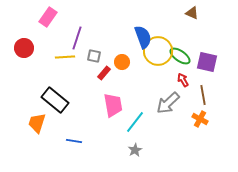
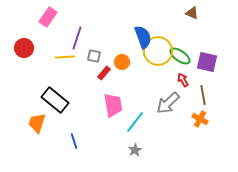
blue line: rotated 63 degrees clockwise
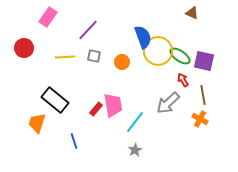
purple line: moved 11 px right, 8 px up; rotated 25 degrees clockwise
purple square: moved 3 px left, 1 px up
red rectangle: moved 8 px left, 36 px down
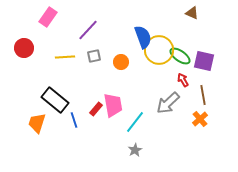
yellow circle: moved 1 px right, 1 px up
gray square: rotated 24 degrees counterclockwise
orange circle: moved 1 px left
orange cross: rotated 21 degrees clockwise
blue line: moved 21 px up
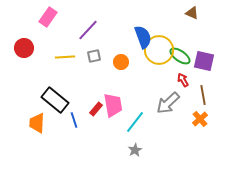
orange trapezoid: rotated 15 degrees counterclockwise
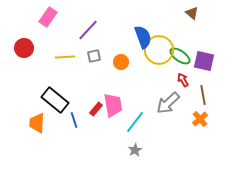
brown triangle: rotated 16 degrees clockwise
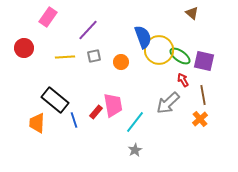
red rectangle: moved 3 px down
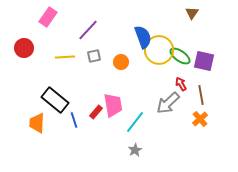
brown triangle: rotated 24 degrees clockwise
red arrow: moved 2 px left, 4 px down
brown line: moved 2 px left
